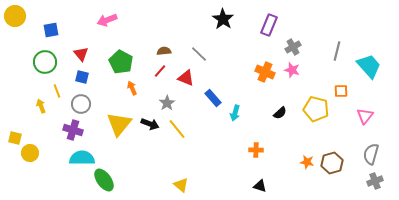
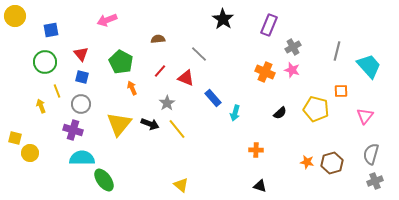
brown semicircle at (164, 51): moved 6 px left, 12 px up
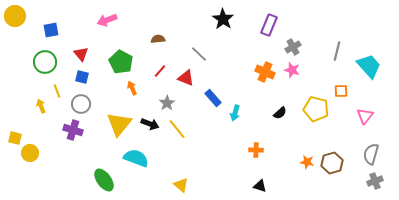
cyan semicircle at (82, 158): moved 54 px right; rotated 20 degrees clockwise
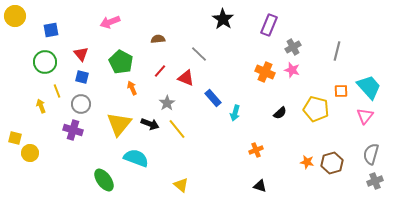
pink arrow at (107, 20): moved 3 px right, 2 px down
cyan trapezoid at (369, 66): moved 21 px down
orange cross at (256, 150): rotated 24 degrees counterclockwise
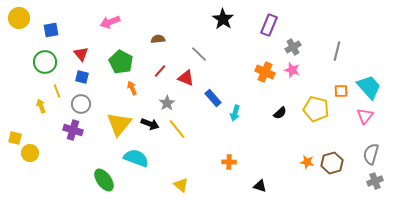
yellow circle at (15, 16): moved 4 px right, 2 px down
orange cross at (256, 150): moved 27 px left, 12 px down; rotated 24 degrees clockwise
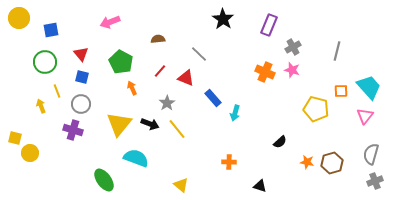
black semicircle at (280, 113): moved 29 px down
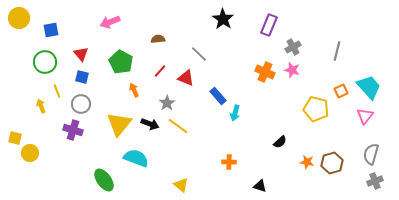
orange arrow at (132, 88): moved 2 px right, 2 px down
orange square at (341, 91): rotated 24 degrees counterclockwise
blue rectangle at (213, 98): moved 5 px right, 2 px up
yellow line at (177, 129): moved 1 px right, 3 px up; rotated 15 degrees counterclockwise
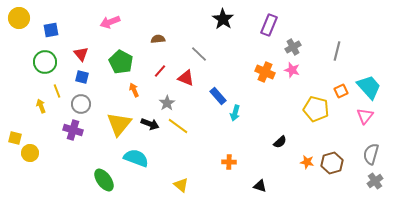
gray cross at (375, 181): rotated 14 degrees counterclockwise
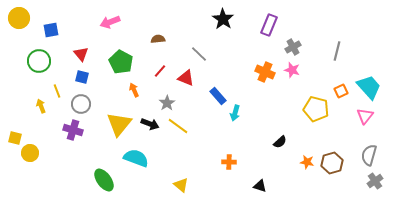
green circle at (45, 62): moved 6 px left, 1 px up
gray semicircle at (371, 154): moved 2 px left, 1 px down
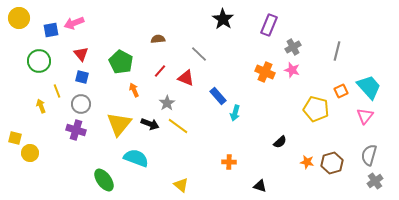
pink arrow at (110, 22): moved 36 px left, 1 px down
purple cross at (73, 130): moved 3 px right
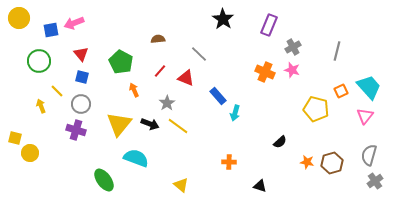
yellow line at (57, 91): rotated 24 degrees counterclockwise
